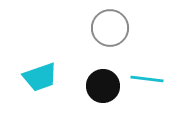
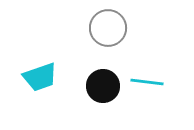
gray circle: moved 2 px left
cyan line: moved 3 px down
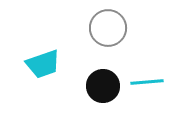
cyan trapezoid: moved 3 px right, 13 px up
cyan line: rotated 12 degrees counterclockwise
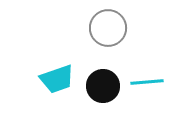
cyan trapezoid: moved 14 px right, 15 px down
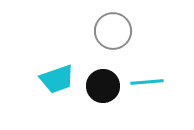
gray circle: moved 5 px right, 3 px down
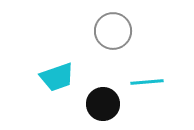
cyan trapezoid: moved 2 px up
black circle: moved 18 px down
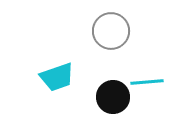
gray circle: moved 2 px left
black circle: moved 10 px right, 7 px up
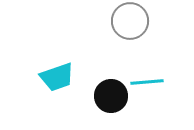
gray circle: moved 19 px right, 10 px up
black circle: moved 2 px left, 1 px up
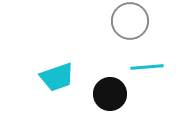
cyan line: moved 15 px up
black circle: moved 1 px left, 2 px up
